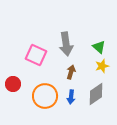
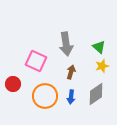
pink square: moved 6 px down
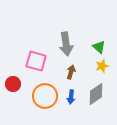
pink square: rotated 10 degrees counterclockwise
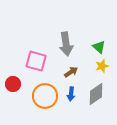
brown arrow: rotated 40 degrees clockwise
blue arrow: moved 3 px up
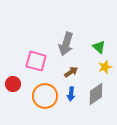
gray arrow: rotated 25 degrees clockwise
yellow star: moved 3 px right, 1 px down
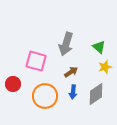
blue arrow: moved 2 px right, 2 px up
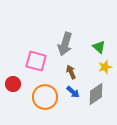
gray arrow: moved 1 px left
brown arrow: rotated 80 degrees counterclockwise
blue arrow: rotated 56 degrees counterclockwise
orange circle: moved 1 px down
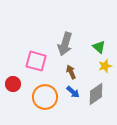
yellow star: moved 1 px up
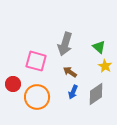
yellow star: rotated 24 degrees counterclockwise
brown arrow: moved 1 px left; rotated 32 degrees counterclockwise
blue arrow: rotated 72 degrees clockwise
orange circle: moved 8 px left
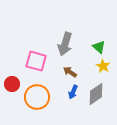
yellow star: moved 2 px left
red circle: moved 1 px left
